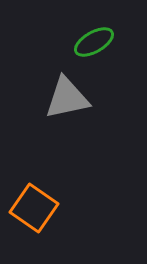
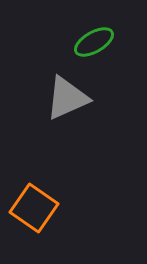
gray triangle: rotated 12 degrees counterclockwise
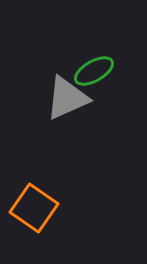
green ellipse: moved 29 px down
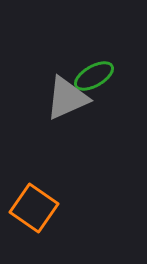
green ellipse: moved 5 px down
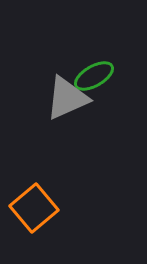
orange square: rotated 15 degrees clockwise
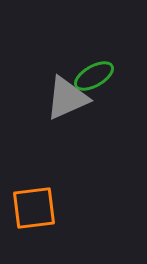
orange square: rotated 33 degrees clockwise
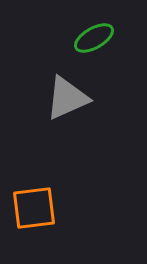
green ellipse: moved 38 px up
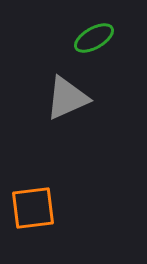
orange square: moved 1 px left
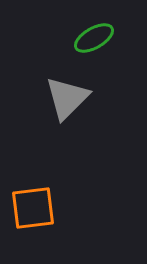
gray triangle: rotated 21 degrees counterclockwise
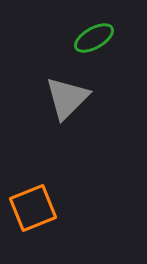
orange square: rotated 15 degrees counterclockwise
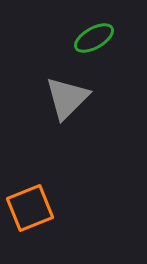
orange square: moved 3 px left
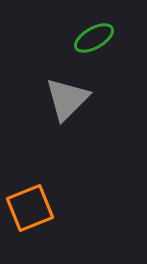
gray triangle: moved 1 px down
